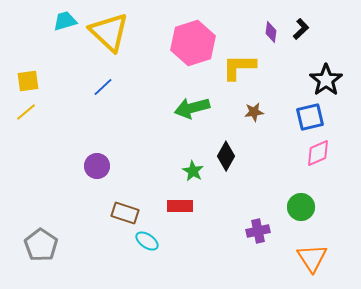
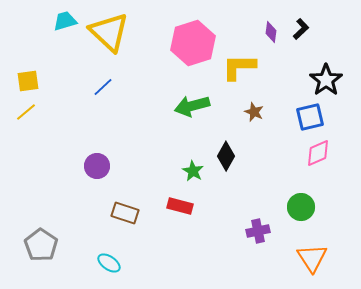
green arrow: moved 2 px up
brown star: rotated 30 degrees clockwise
red rectangle: rotated 15 degrees clockwise
cyan ellipse: moved 38 px left, 22 px down
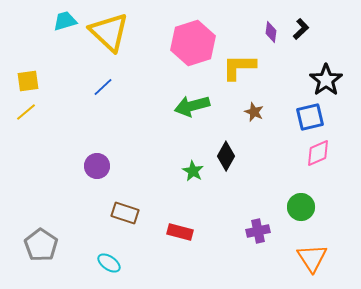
red rectangle: moved 26 px down
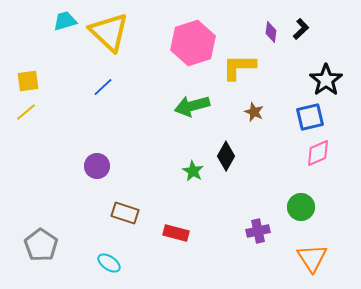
red rectangle: moved 4 px left, 1 px down
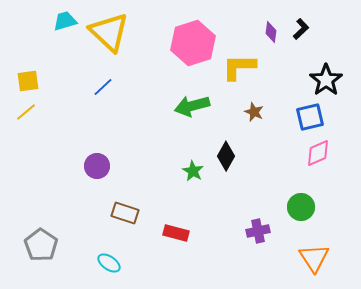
orange triangle: moved 2 px right
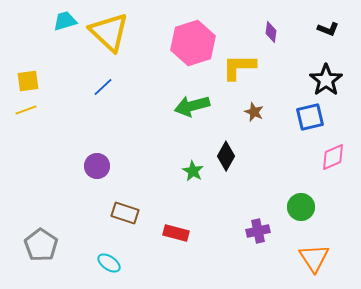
black L-shape: moved 27 px right; rotated 65 degrees clockwise
yellow line: moved 2 px up; rotated 20 degrees clockwise
pink diamond: moved 15 px right, 4 px down
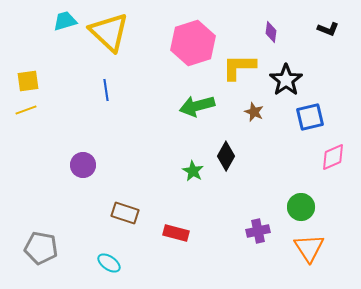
black star: moved 40 px left
blue line: moved 3 px right, 3 px down; rotated 55 degrees counterclockwise
green arrow: moved 5 px right
purple circle: moved 14 px left, 1 px up
gray pentagon: moved 3 px down; rotated 24 degrees counterclockwise
orange triangle: moved 5 px left, 10 px up
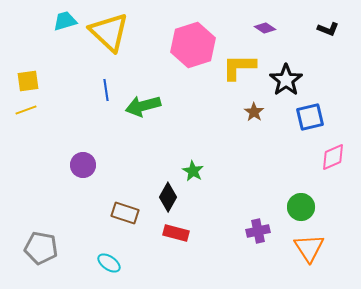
purple diamond: moved 6 px left, 4 px up; rotated 65 degrees counterclockwise
pink hexagon: moved 2 px down
green arrow: moved 54 px left
brown star: rotated 12 degrees clockwise
black diamond: moved 58 px left, 41 px down
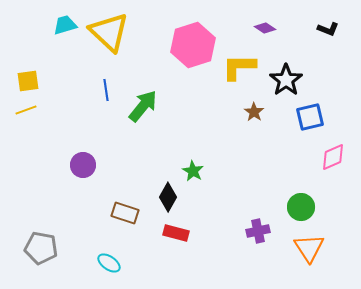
cyan trapezoid: moved 4 px down
green arrow: rotated 144 degrees clockwise
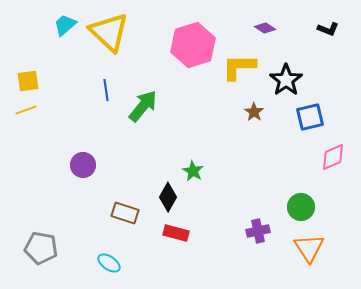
cyan trapezoid: rotated 25 degrees counterclockwise
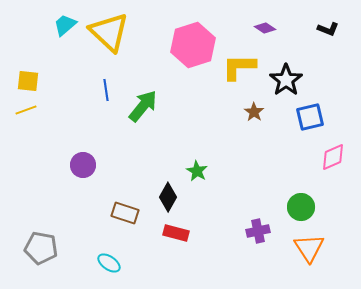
yellow square: rotated 15 degrees clockwise
green star: moved 4 px right
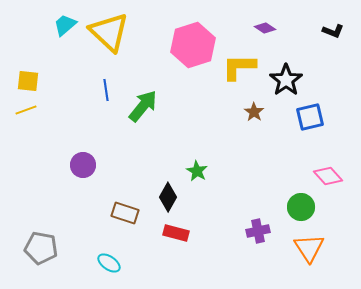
black L-shape: moved 5 px right, 2 px down
pink diamond: moved 5 px left, 19 px down; rotated 72 degrees clockwise
